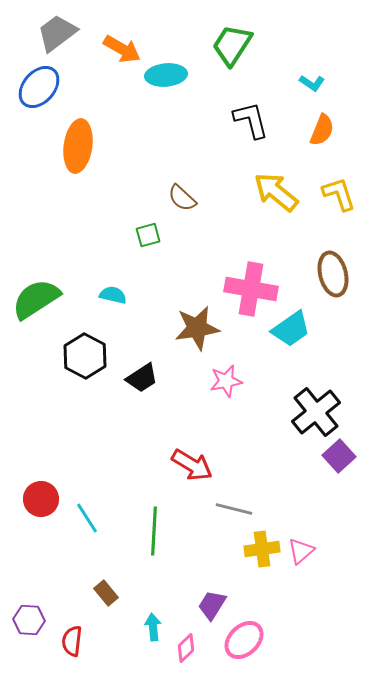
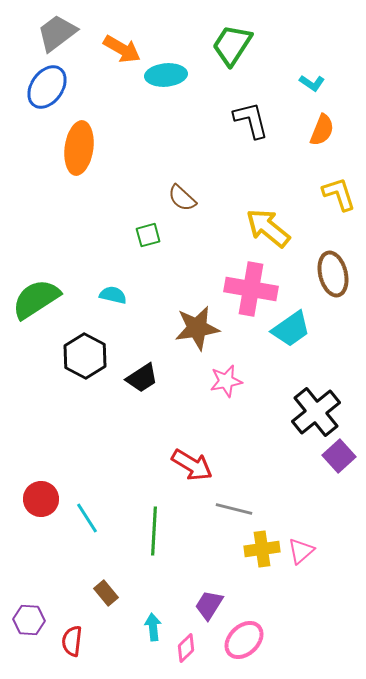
blue ellipse: moved 8 px right; rotated 6 degrees counterclockwise
orange ellipse: moved 1 px right, 2 px down
yellow arrow: moved 8 px left, 36 px down
purple trapezoid: moved 3 px left
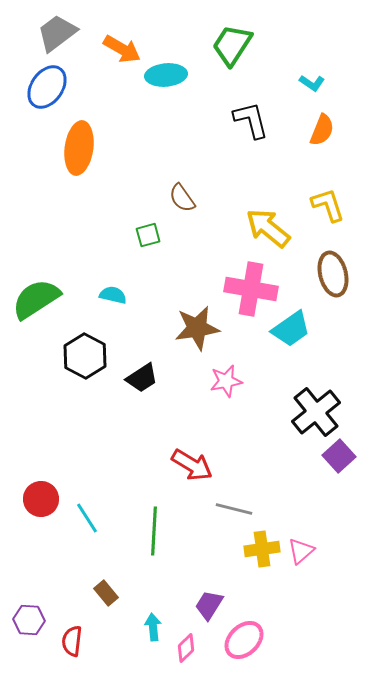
yellow L-shape: moved 11 px left, 11 px down
brown semicircle: rotated 12 degrees clockwise
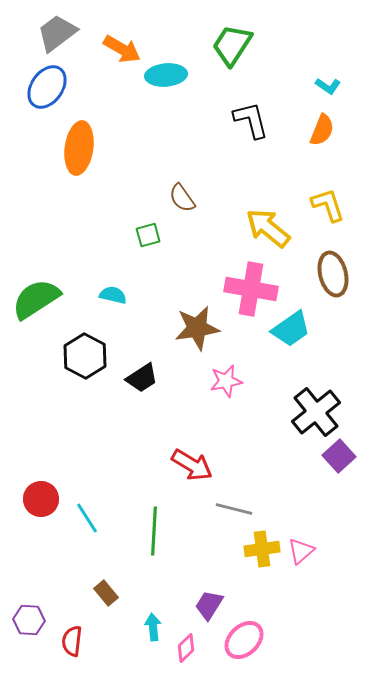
cyan L-shape: moved 16 px right, 3 px down
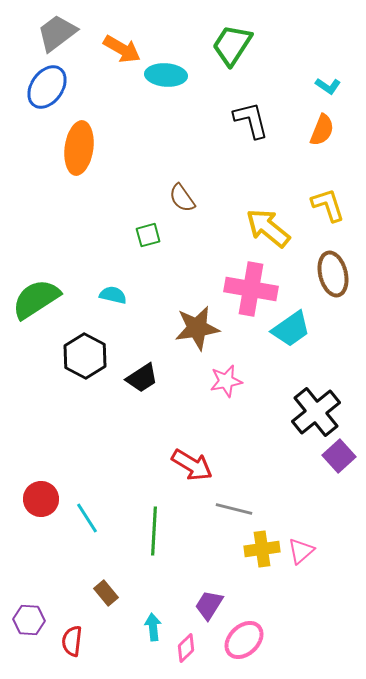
cyan ellipse: rotated 9 degrees clockwise
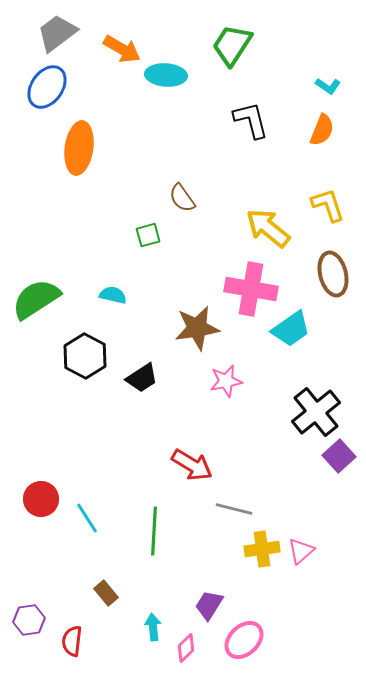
purple hexagon: rotated 12 degrees counterclockwise
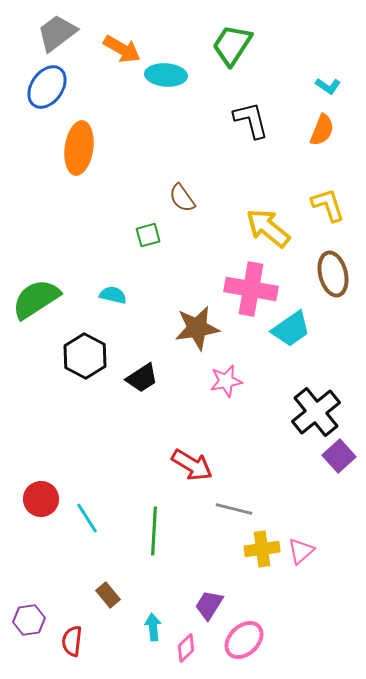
brown rectangle: moved 2 px right, 2 px down
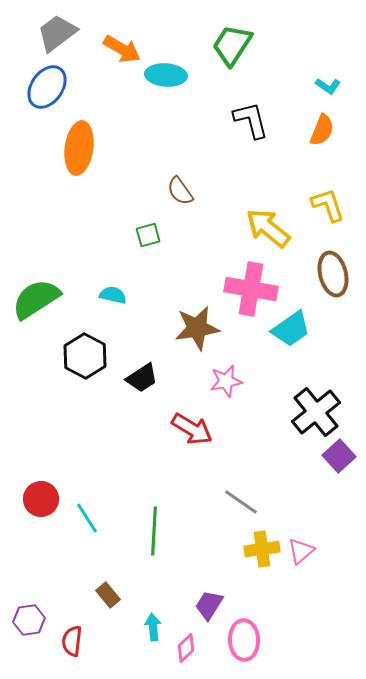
brown semicircle: moved 2 px left, 7 px up
red arrow: moved 36 px up
gray line: moved 7 px right, 7 px up; rotated 21 degrees clockwise
pink ellipse: rotated 48 degrees counterclockwise
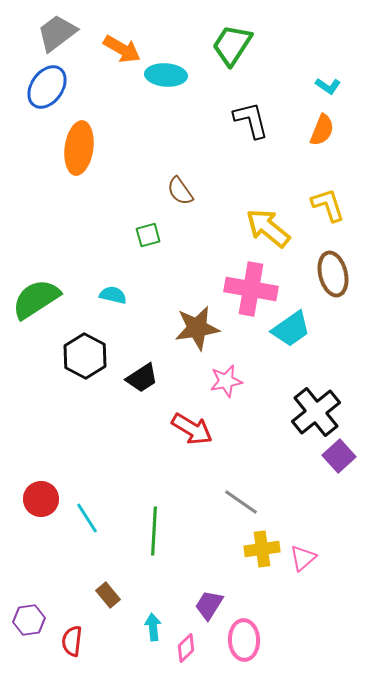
pink triangle: moved 2 px right, 7 px down
